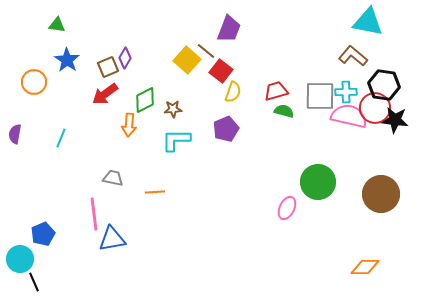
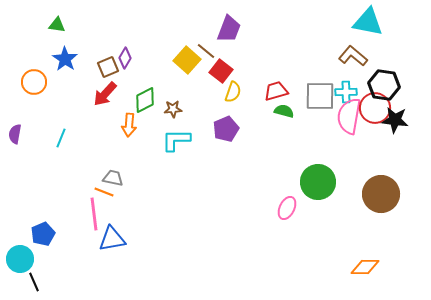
blue star: moved 2 px left, 1 px up
red arrow: rotated 12 degrees counterclockwise
pink semicircle: rotated 93 degrees counterclockwise
orange line: moved 51 px left; rotated 24 degrees clockwise
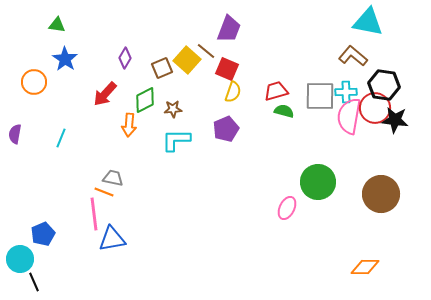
brown square: moved 54 px right, 1 px down
red square: moved 6 px right, 2 px up; rotated 15 degrees counterclockwise
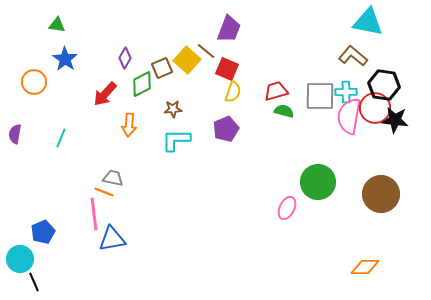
green diamond: moved 3 px left, 16 px up
blue pentagon: moved 2 px up
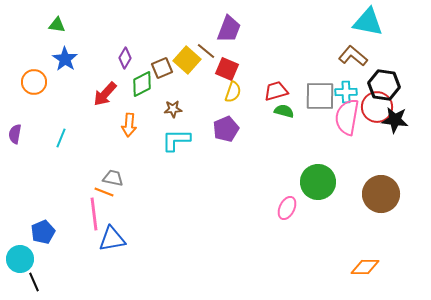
red circle: moved 2 px right, 1 px up
pink semicircle: moved 2 px left, 1 px down
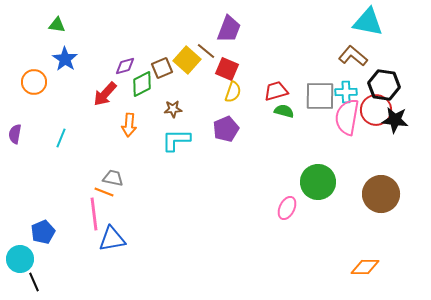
purple diamond: moved 8 px down; rotated 45 degrees clockwise
red circle: moved 1 px left, 3 px down
